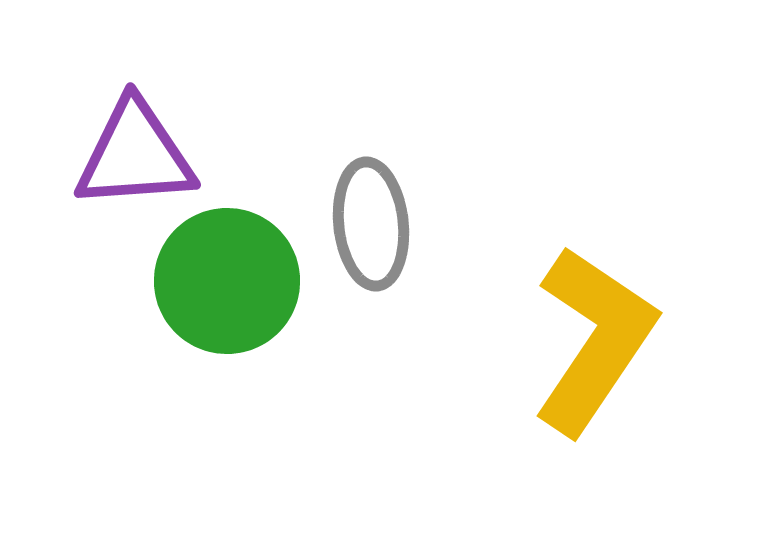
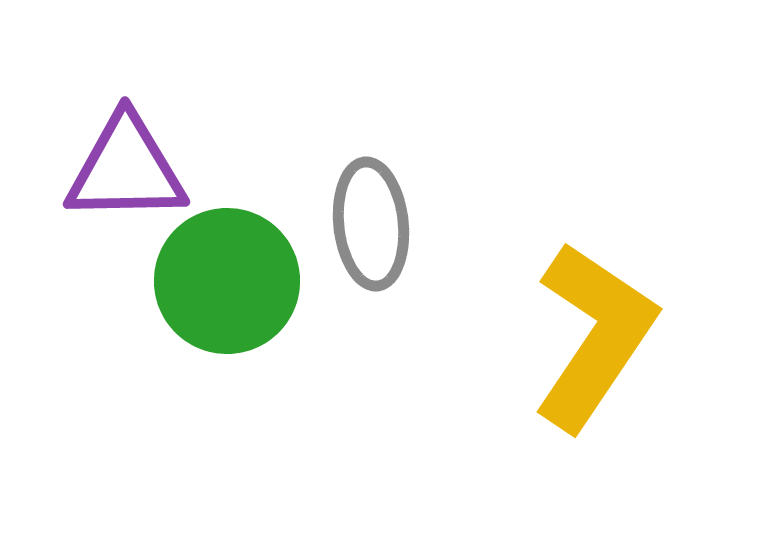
purple triangle: moved 9 px left, 14 px down; rotated 3 degrees clockwise
yellow L-shape: moved 4 px up
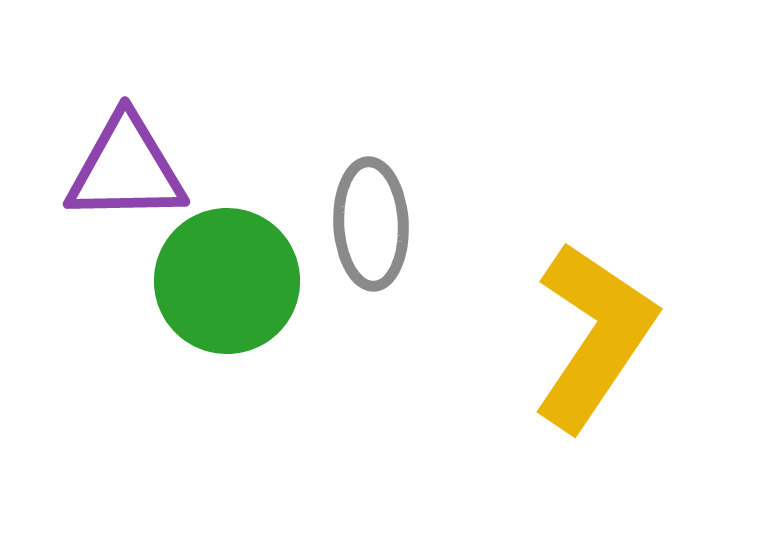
gray ellipse: rotated 3 degrees clockwise
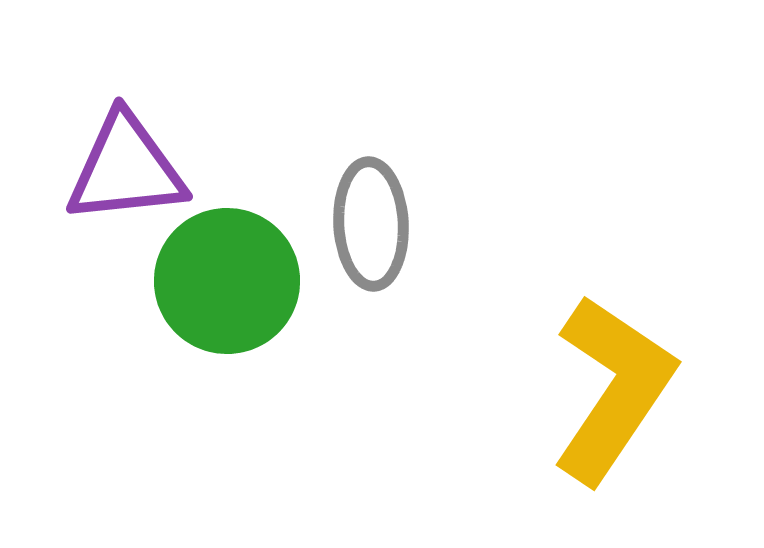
purple triangle: rotated 5 degrees counterclockwise
yellow L-shape: moved 19 px right, 53 px down
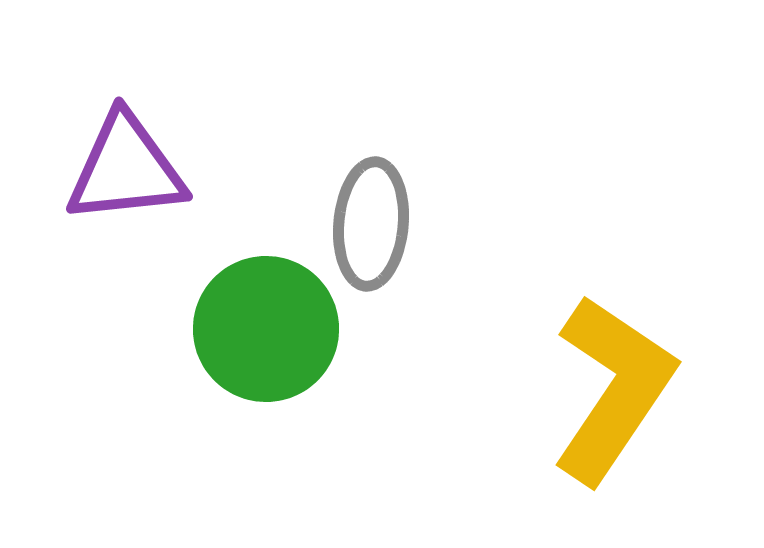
gray ellipse: rotated 8 degrees clockwise
green circle: moved 39 px right, 48 px down
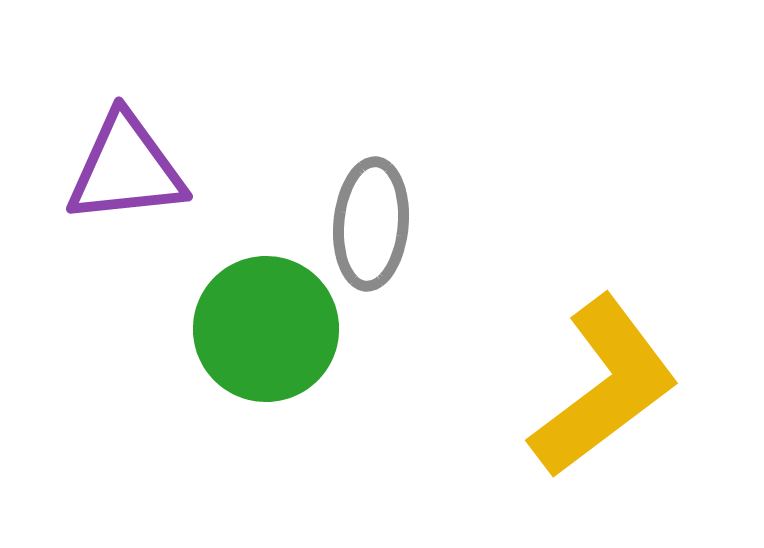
yellow L-shape: moved 9 px left, 2 px up; rotated 19 degrees clockwise
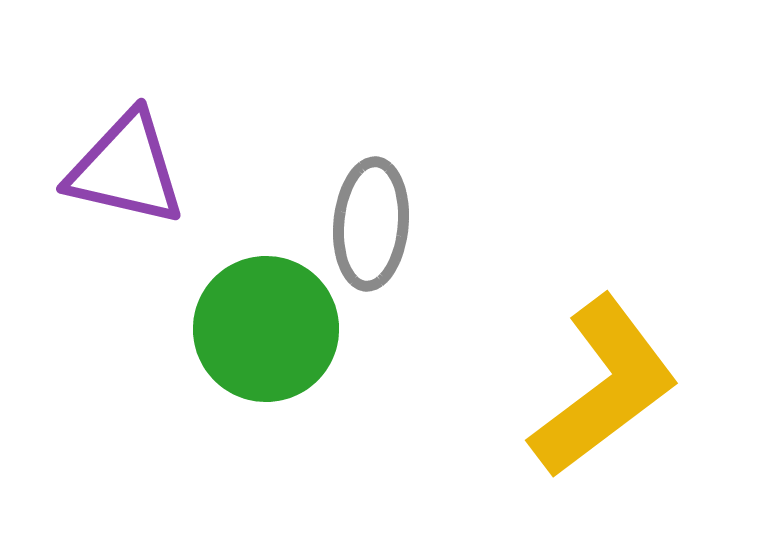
purple triangle: rotated 19 degrees clockwise
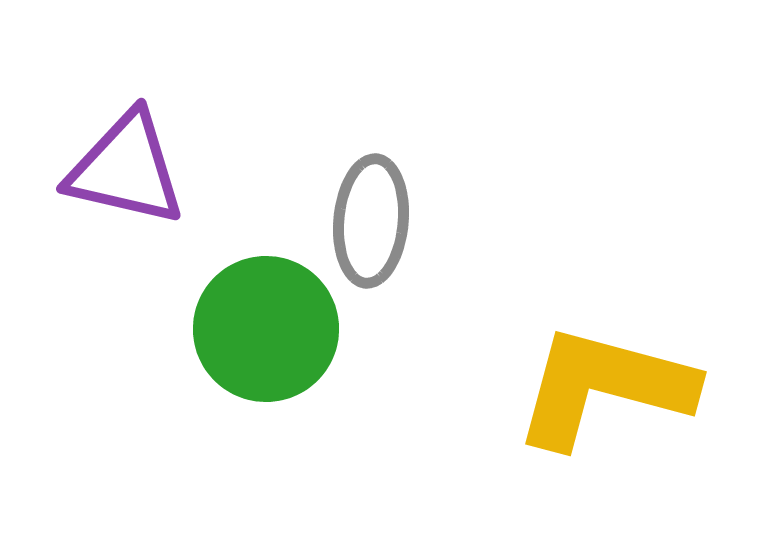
gray ellipse: moved 3 px up
yellow L-shape: rotated 128 degrees counterclockwise
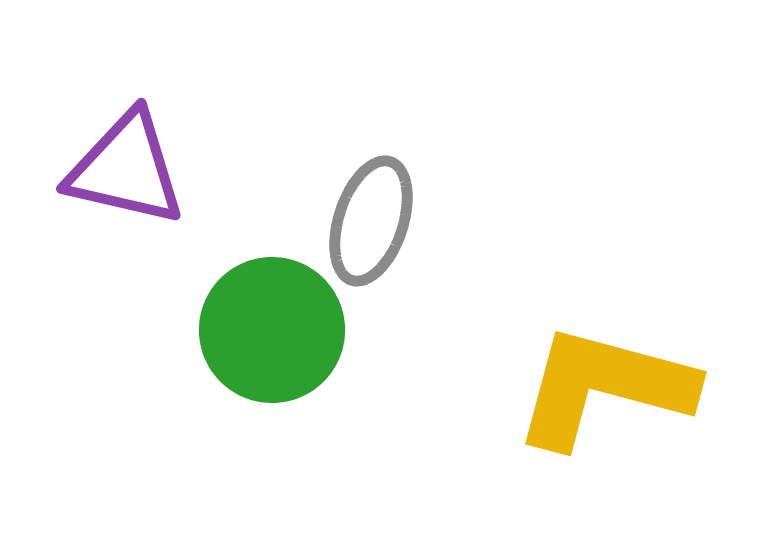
gray ellipse: rotated 13 degrees clockwise
green circle: moved 6 px right, 1 px down
